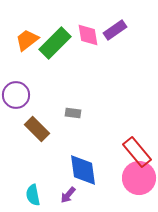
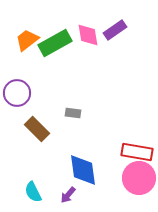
green rectangle: rotated 16 degrees clockwise
purple circle: moved 1 px right, 2 px up
red rectangle: rotated 40 degrees counterclockwise
cyan semicircle: moved 3 px up; rotated 15 degrees counterclockwise
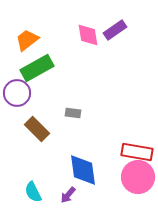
green rectangle: moved 18 px left, 25 px down
pink circle: moved 1 px left, 1 px up
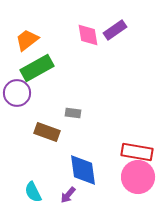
brown rectangle: moved 10 px right, 3 px down; rotated 25 degrees counterclockwise
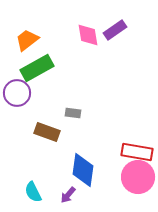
blue diamond: rotated 16 degrees clockwise
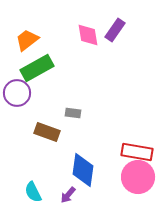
purple rectangle: rotated 20 degrees counterclockwise
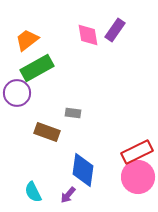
red rectangle: rotated 36 degrees counterclockwise
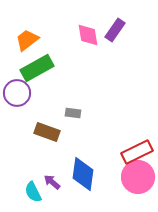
blue diamond: moved 4 px down
purple arrow: moved 16 px left, 13 px up; rotated 90 degrees clockwise
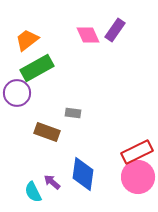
pink diamond: rotated 15 degrees counterclockwise
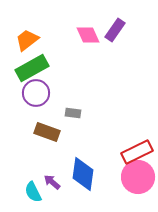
green rectangle: moved 5 px left
purple circle: moved 19 px right
